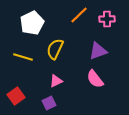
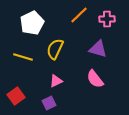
purple triangle: moved 2 px up; rotated 36 degrees clockwise
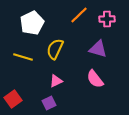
red square: moved 3 px left, 3 px down
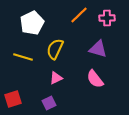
pink cross: moved 1 px up
pink triangle: moved 3 px up
red square: rotated 18 degrees clockwise
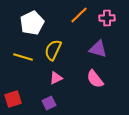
yellow semicircle: moved 2 px left, 1 px down
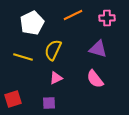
orange line: moved 6 px left; rotated 18 degrees clockwise
purple square: rotated 24 degrees clockwise
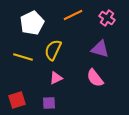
pink cross: rotated 35 degrees clockwise
purple triangle: moved 2 px right
pink semicircle: moved 1 px up
red square: moved 4 px right, 1 px down
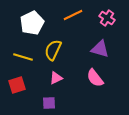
red square: moved 15 px up
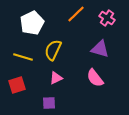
orange line: moved 3 px right, 1 px up; rotated 18 degrees counterclockwise
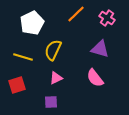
purple square: moved 2 px right, 1 px up
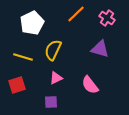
pink semicircle: moved 5 px left, 7 px down
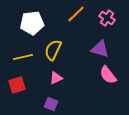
white pentagon: rotated 20 degrees clockwise
yellow line: rotated 30 degrees counterclockwise
pink semicircle: moved 18 px right, 10 px up
purple square: moved 2 px down; rotated 24 degrees clockwise
